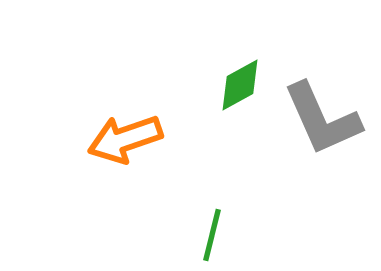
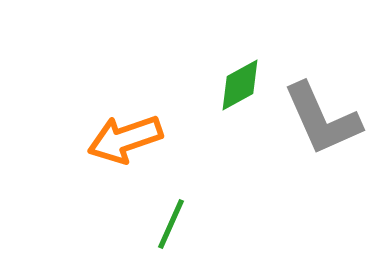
green line: moved 41 px left, 11 px up; rotated 10 degrees clockwise
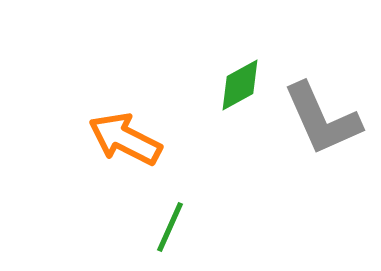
orange arrow: rotated 46 degrees clockwise
green line: moved 1 px left, 3 px down
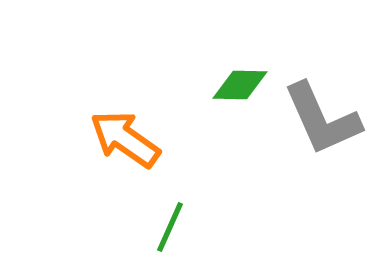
green diamond: rotated 30 degrees clockwise
orange arrow: rotated 8 degrees clockwise
